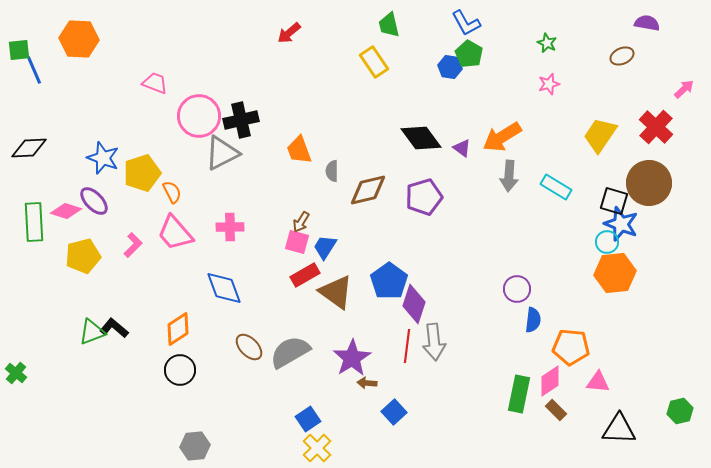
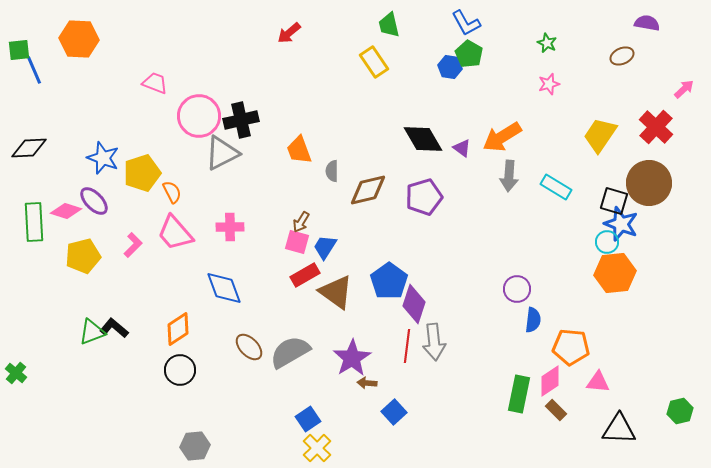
black diamond at (421, 138): moved 2 px right, 1 px down; rotated 6 degrees clockwise
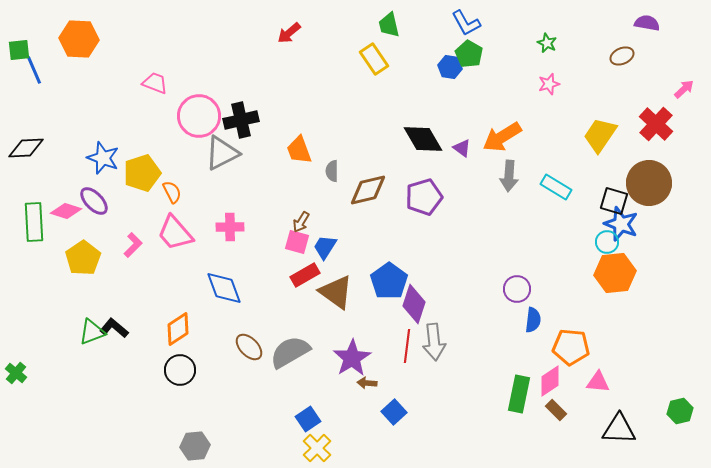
yellow rectangle at (374, 62): moved 3 px up
red cross at (656, 127): moved 3 px up
black diamond at (29, 148): moved 3 px left
yellow pentagon at (83, 256): moved 2 px down; rotated 20 degrees counterclockwise
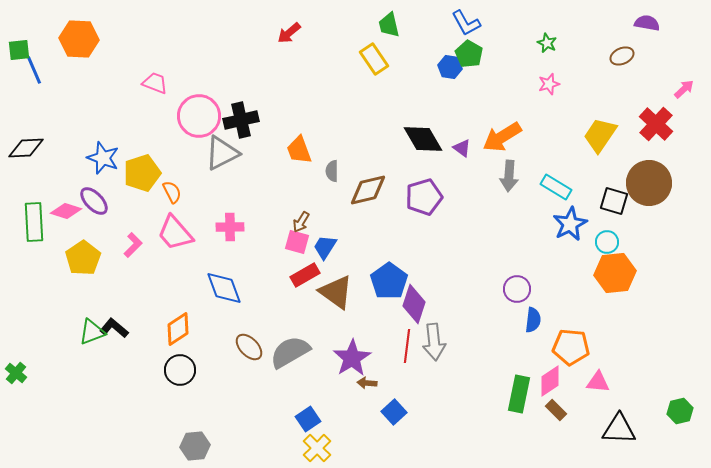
blue star at (621, 224): moved 51 px left; rotated 24 degrees clockwise
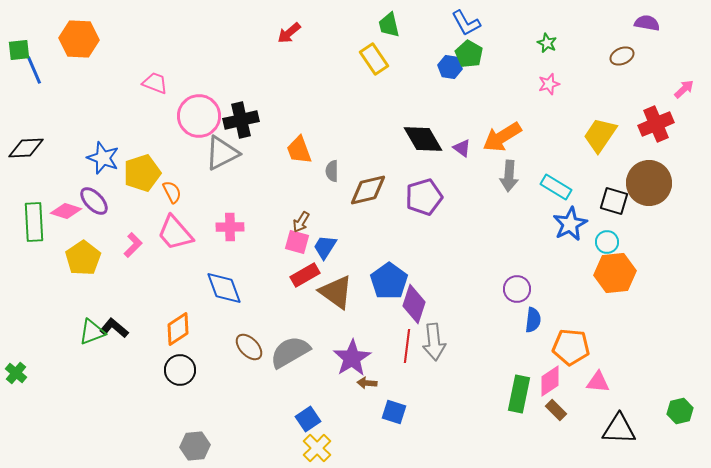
red cross at (656, 124): rotated 24 degrees clockwise
blue square at (394, 412): rotated 30 degrees counterclockwise
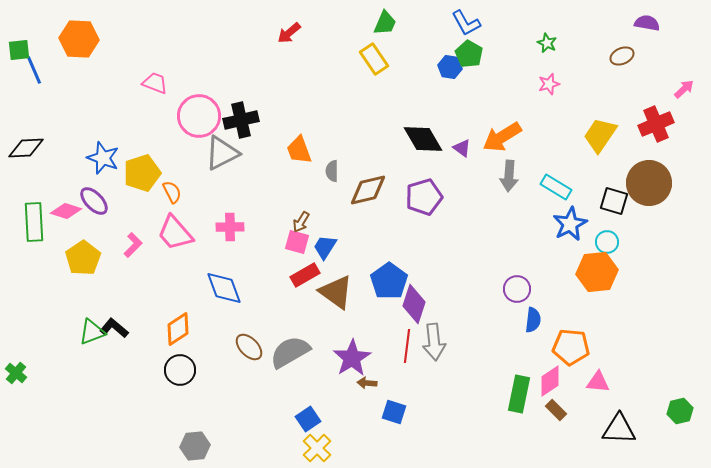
green trapezoid at (389, 25): moved 4 px left, 2 px up; rotated 144 degrees counterclockwise
orange hexagon at (615, 273): moved 18 px left, 1 px up
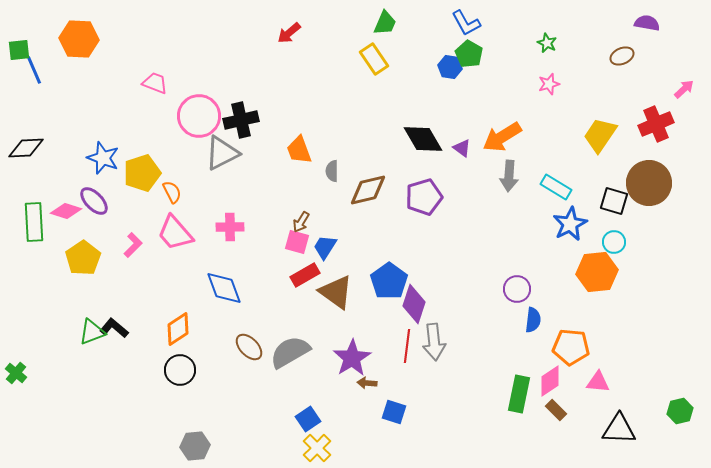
cyan circle at (607, 242): moved 7 px right
